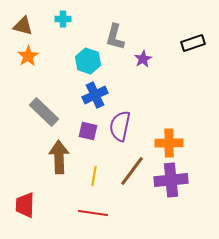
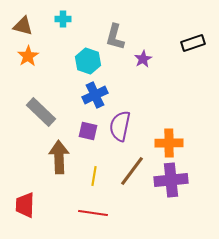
gray rectangle: moved 3 px left
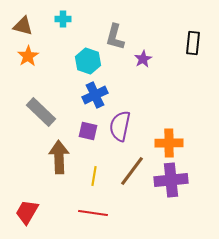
black rectangle: rotated 65 degrees counterclockwise
red trapezoid: moved 2 px right, 7 px down; rotated 28 degrees clockwise
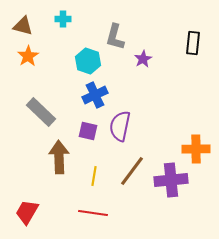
orange cross: moved 27 px right, 6 px down
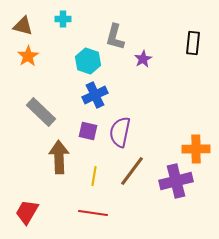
purple semicircle: moved 6 px down
purple cross: moved 5 px right, 1 px down; rotated 8 degrees counterclockwise
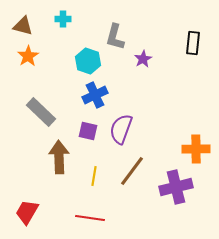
purple semicircle: moved 1 px right, 3 px up; rotated 8 degrees clockwise
purple cross: moved 6 px down
red line: moved 3 px left, 5 px down
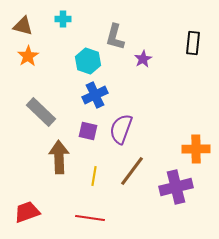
red trapezoid: rotated 40 degrees clockwise
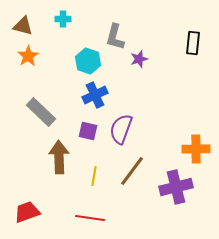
purple star: moved 4 px left; rotated 12 degrees clockwise
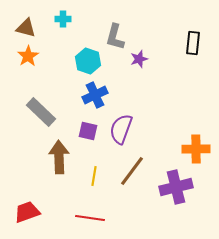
brown triangle: moved 3 px right, 2 px down
